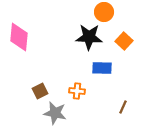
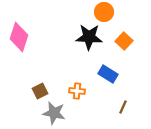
pink diamond: rotated 12 degrees clockwise
blue rectangle: moved 6 px right, 6 px down; rotated 30 degrees clockwise
gray star: moved 1 px left
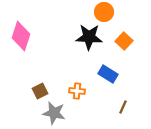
pink diamond: moved 2 px right, 1 px up
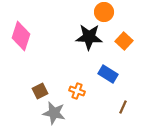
orange cross: rotated 14 degrees clockwise
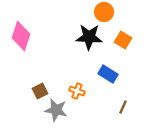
orange square: moved 1 px left, 1 px up; rotated 12 degrees counterclockwise
gray star: moved 2 px right, 3 px up
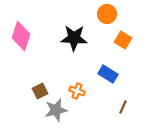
orange circle: moved 3 px right, 2 px down
black star: moved 15 px left, 1 px down
gray star: rotated 25 degrees counterclockwise
